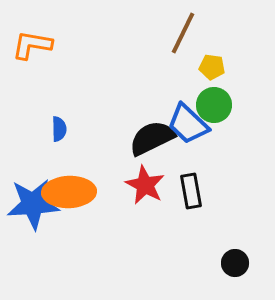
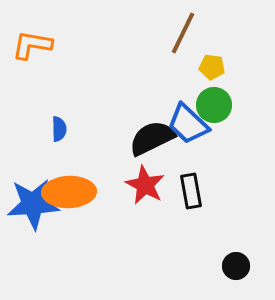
black circle: moved 1 px right, 3 px down
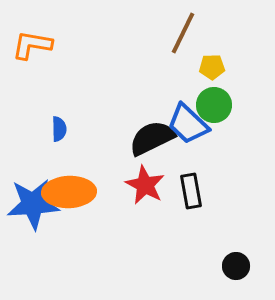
yellow pentagon: rotated 10 degrees counterclockwise
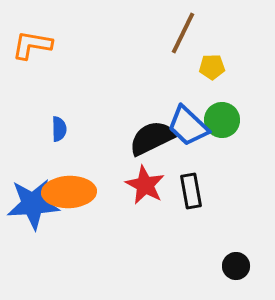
green circle: moved 8 px right, 15 px down
blue trapezoid: moved 2 px down
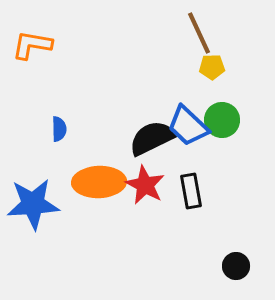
brown line: moved 16 px right; rotated 51 degrees counterclockwise
orange ellipse: moved 30 px right, 10 px up
